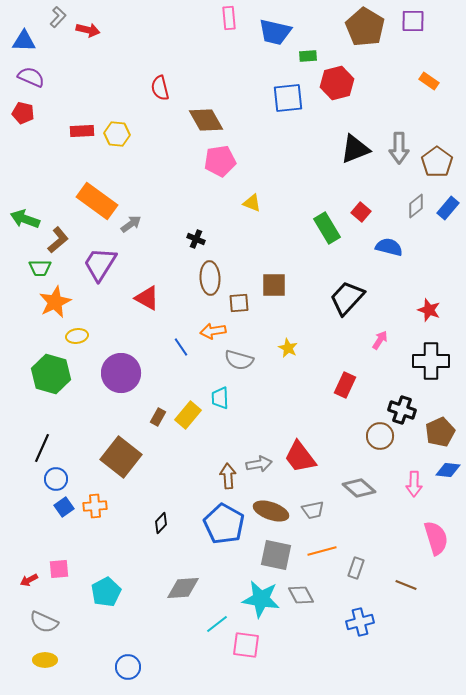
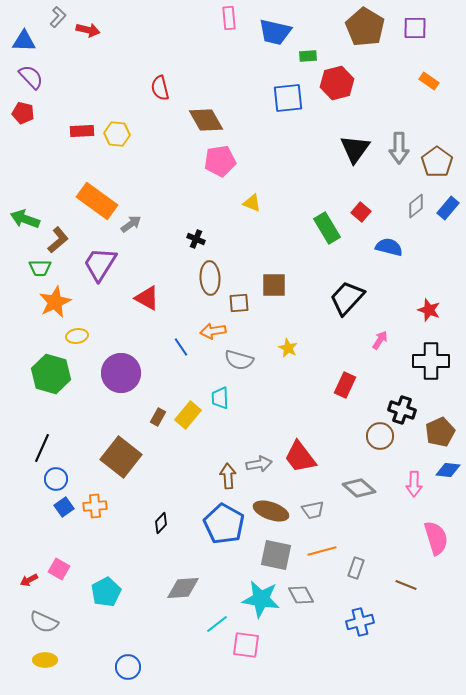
purple square at (413, 21): moved 2 px right, 7 px down
purple semicircle at (31, 77): rotated 24 degrees clockwise
black triangle at (355, 149): rotated 32 degrees counterclockwise
pink square at (59, 569): rotated 35 degrees clockwise
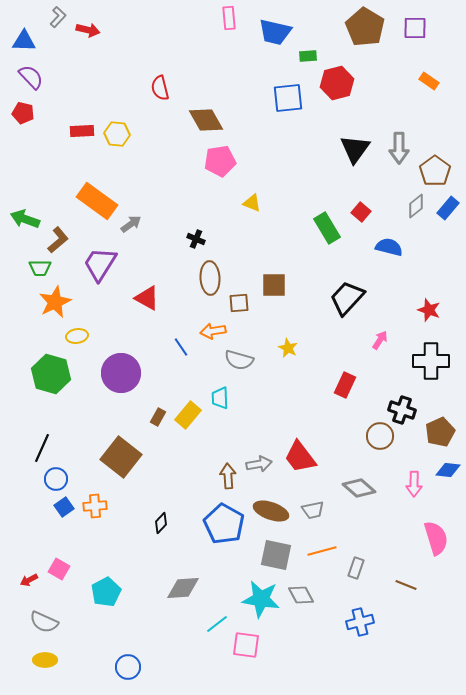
brown pentagon at (437, 162): moved 2 px left, 9 px down
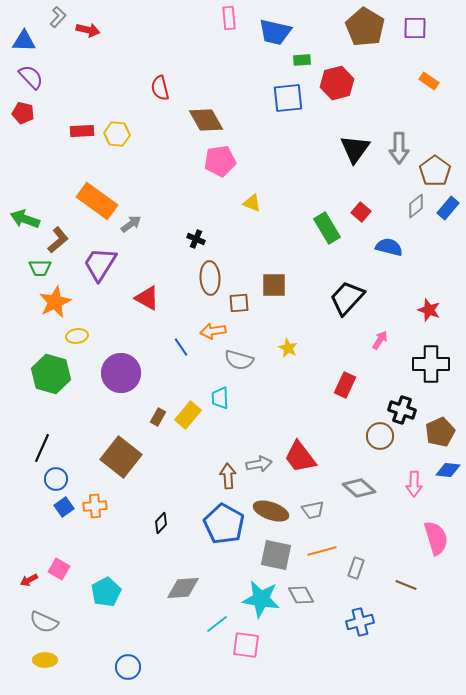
green rectangle at (308, 56): moved 6 px left, 4 px down
black cross at (431, 361): moved 3 px down
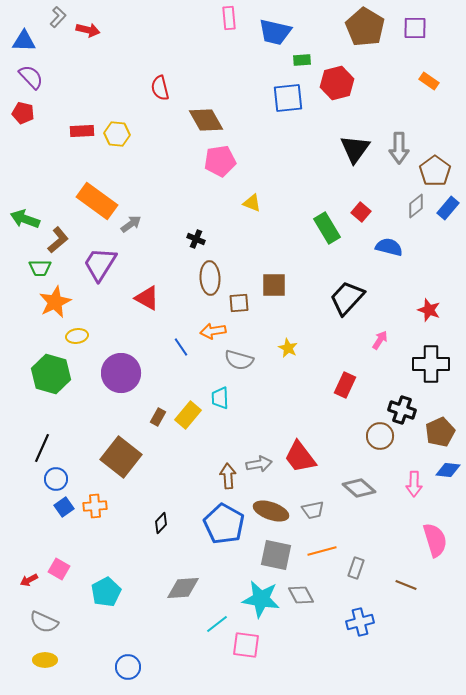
pink semicircle at (436, 538): moved 1 px left, 2 px down
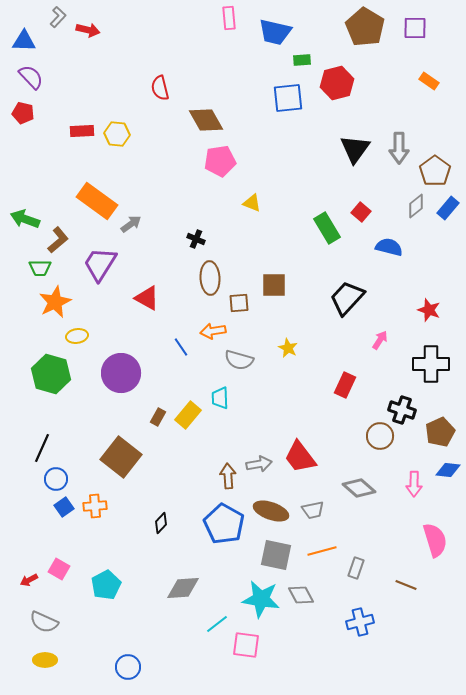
cyan pentagon at (106, 592): moved 7 px up
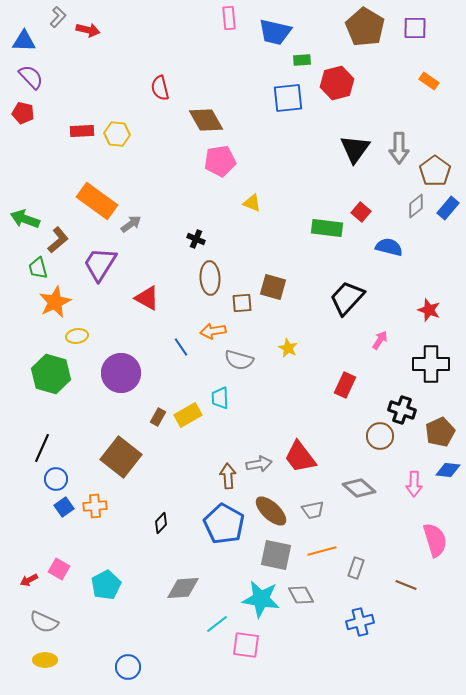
green rectangle at (327, 228): rotated 52 degrees counterclockwise
green trapezoid at (40, 268): moved 2 px left; rotated 75 degrees clockwise
brown square at (274, 285): moved 1 px left, 2 px down; rotated 16 degrees clockwise
brown square at (239, 303): moved 3 px right
yellow rectangle at (188, 415): rotated 20 degrees clockwise
brown ellipse at (271, 511): rotated 24 degrees clockwise
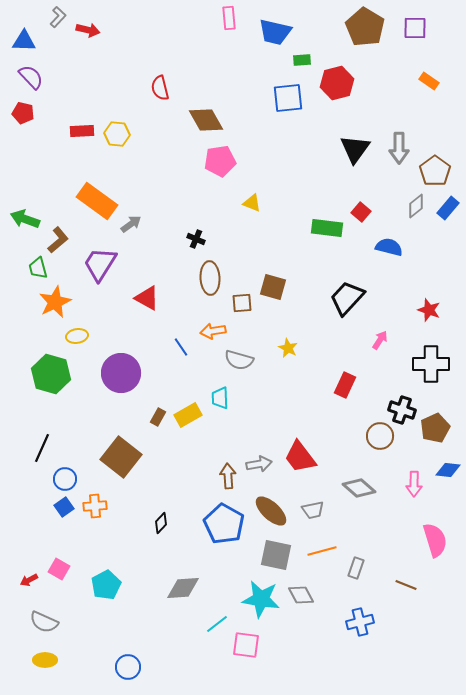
brown pentagon at (440, 432): moved 5 px left, 4 px up
blue circle at (56, 479): moved 9 px right
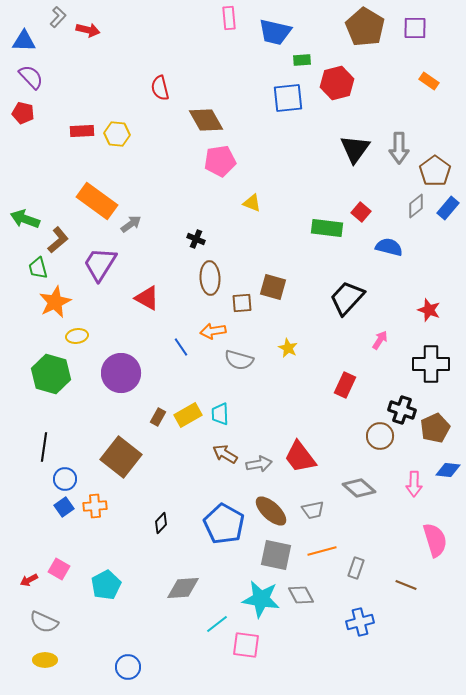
cyan trapezoid at (220, 398): moved 16 px down
black line at (42, 448): moved 2 px right, 1 px up; rotated 16 degrees counterclockwise
brown arrow at (228, 476): moved 3 px left, 22 px up; rotated 55 degrees counterclockwise
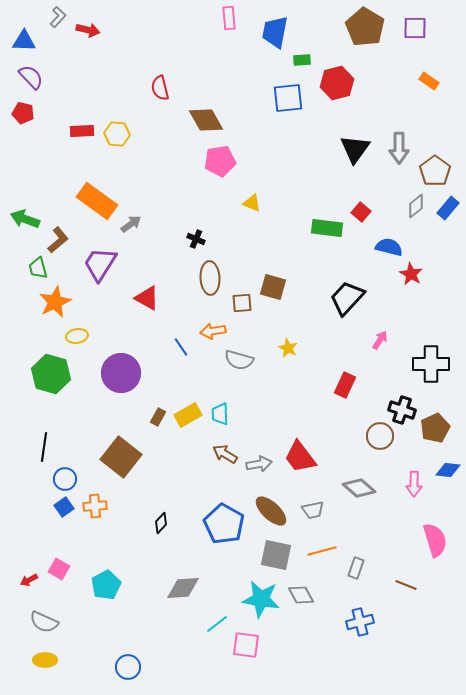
blue trapezoid at (275, 32): rotated 88 degrees clockwise
red star at (429, 310): moved 18 px left, 36 px up; rotated 10 degrees clockwise
